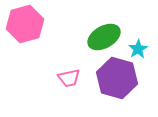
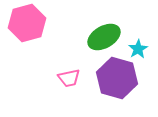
pink hexagon: moved 2 px right, 1 px up
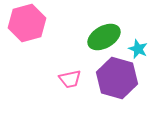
cyan star: rotated 18 degrees counterclockwise
pink trapezoid: moved 1 px right, 1 px down
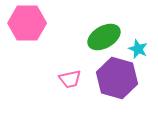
pink hexagon: rotated 15 degrees clockwise
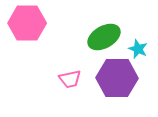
purple hexagon: rotated 15 degrees counterclockwise
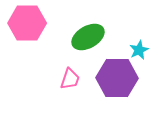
green ellipse: moved 16 px left
cyan star: moved 1 px right, 1 px down; rotated 24 degrees clockwise
pink trapezoid: rotated 60 degrees counterclockwise
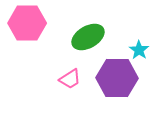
cyan star: rotated 12 degrees counterclockwise
pink trapezoid: rotated 40 degrees clockwise
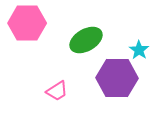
green ellipse: moved 2 px left, 3 px down
pink trapezoid: moved 13 px left, 12 px down
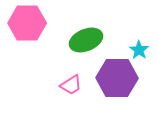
green ellipse: rotated 8 degrees clockwise
pink trapezoid: moved 14 px right, 6 px up
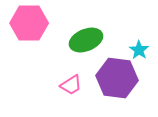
pink hexagon: moved 2 px right
purple hexagon: rotated 6 degrees clockwise
